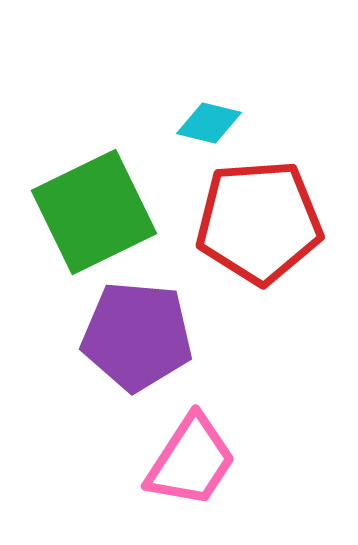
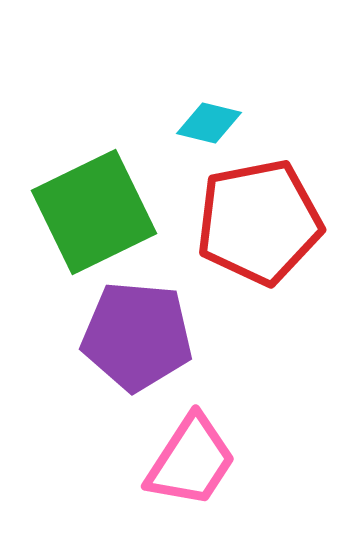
red pentagon: rotated 7 degrees counterclockwise
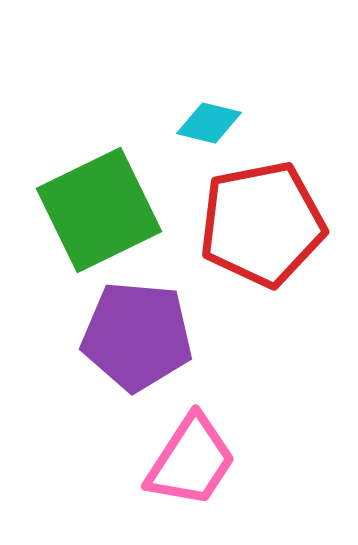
green square: moved 5 px right, 2 px up
red pentagon: moved 3 px right, 2 px down
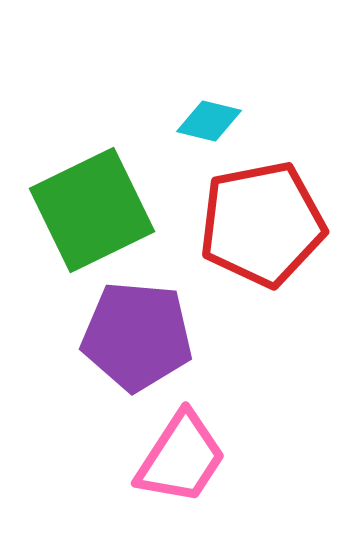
cyan diamond: moved 2 px up
green square: moved 7 px left
pink trapezoid: moved 10 px left, 3 px up
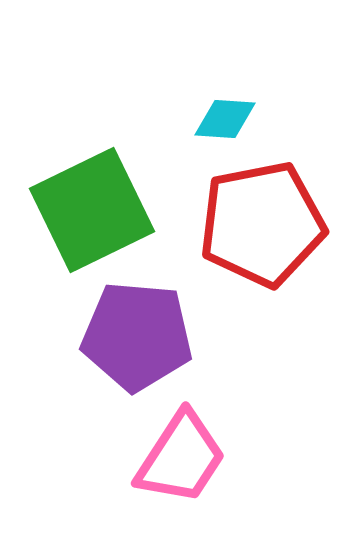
cyan diamond: moved 16 px right, 2 px up; rotated 10 degrees counterclockwise
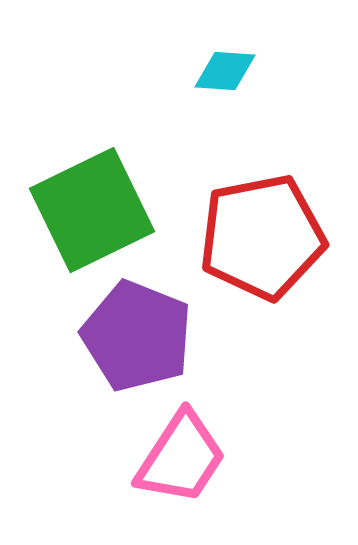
cyan diamond: moved 48 px up
red pentagon: moved 13 px down
purple pentagon: rotated 17 degrees clockwise
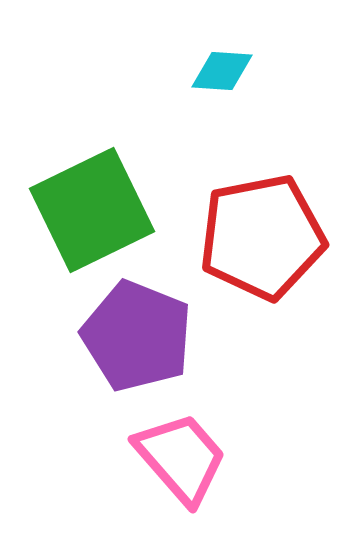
cyan diamond: moved 3 px left
pink trapezoid: rotated 74 degrees counterclockwise
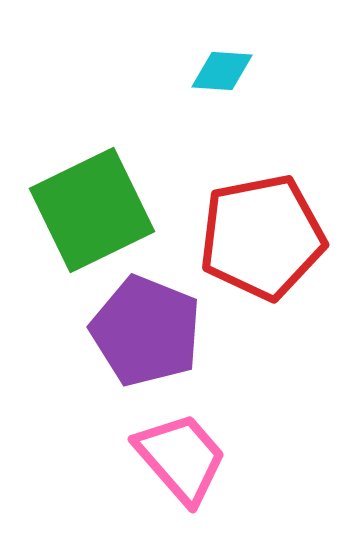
purple pentagon: moved 9 px right, 5 px up
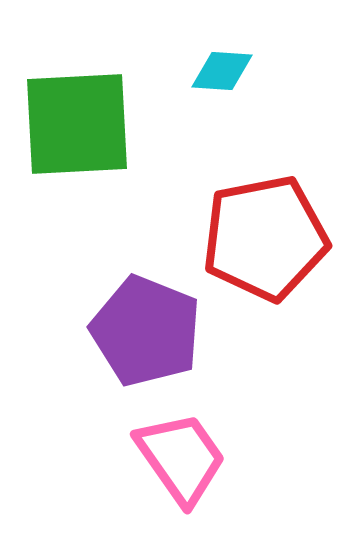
green square: moved 15 px left, 86 px up; rotated 23 degrees clockwise
red pentagon: moved 3 px right, 1 px down
pink trapezoid: rotated 6 degrees clockwise
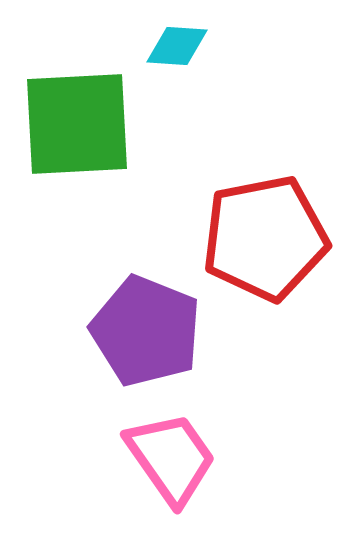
cyan diamond: moved 45 px left, 25 px up
pink trapezoid: moved 10 px left
